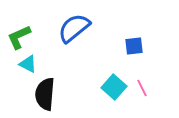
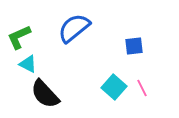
black semicircle: rotated 48 degrees counterclockwise
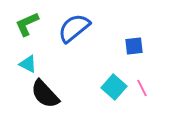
green L-shape: moved 8 px right, 13 px up
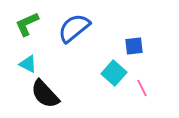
cyan square: moved 14 px up
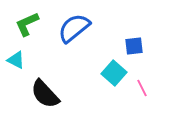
cyan triangle: moved 12 px left, 4 px up
